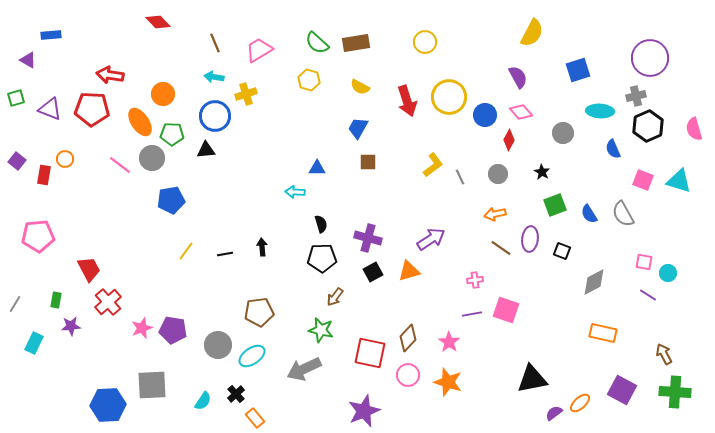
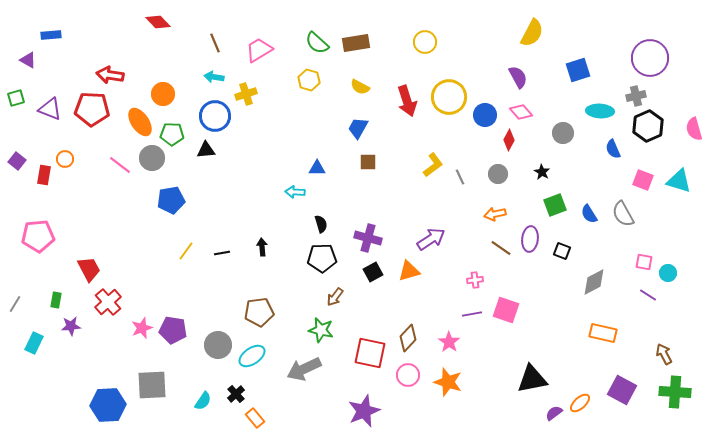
black line at (225, 254): moved 3 px left, 1 px up
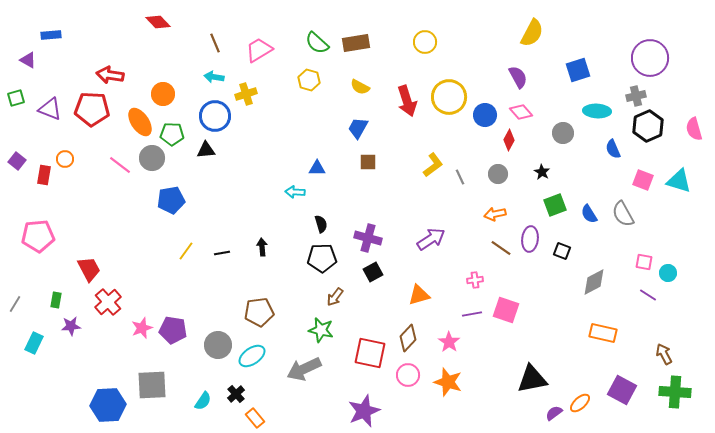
cyan ellipse at (600, 111): moved 3 px left
orange triangle at (409, 271): moved 10 px right, 24 px down
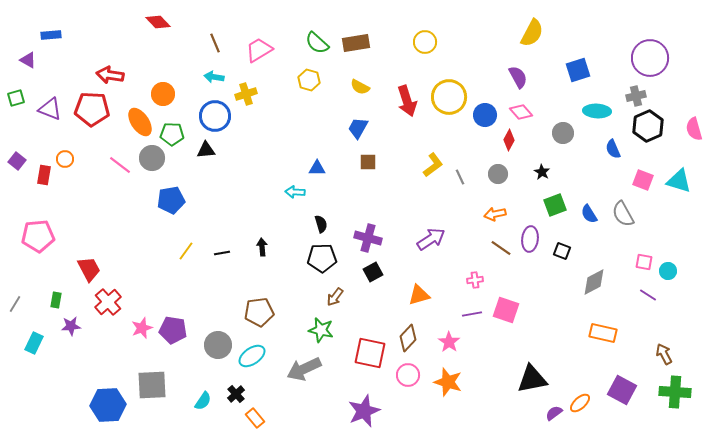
cyan circle at (668, 273): moved 2 px up
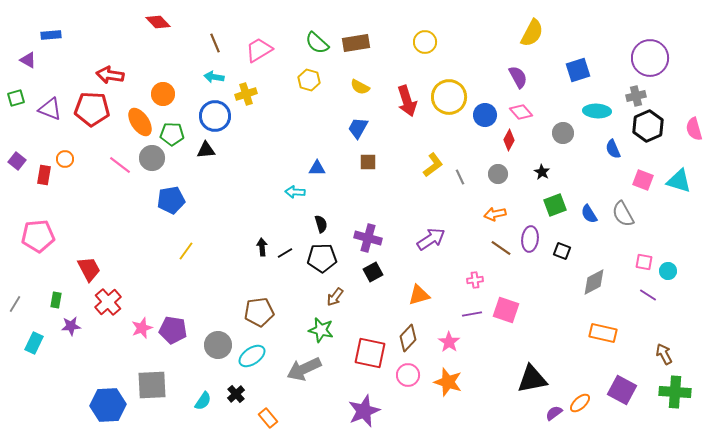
black line at (222, 253): moved 63 px right; rotated 21 degrees counterclockwise
orange rectangle at (255, 418): moved 13 px right
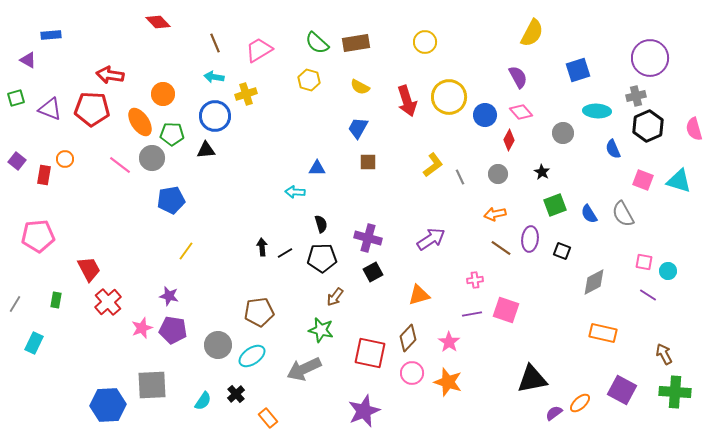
purple star at (71, 326): moved 98 px right, 30 px up; rotated 18 degrees clockwise
pink circle at (408, 375): moved 4 px right, 2 px up
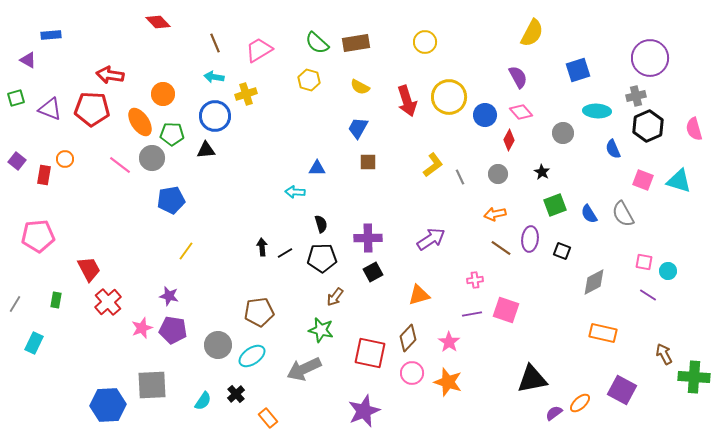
purple cross at (368, 238): rotated 16 degrees counterclockwise
green cross at (675, 392): moved 19 px right, 15 px up
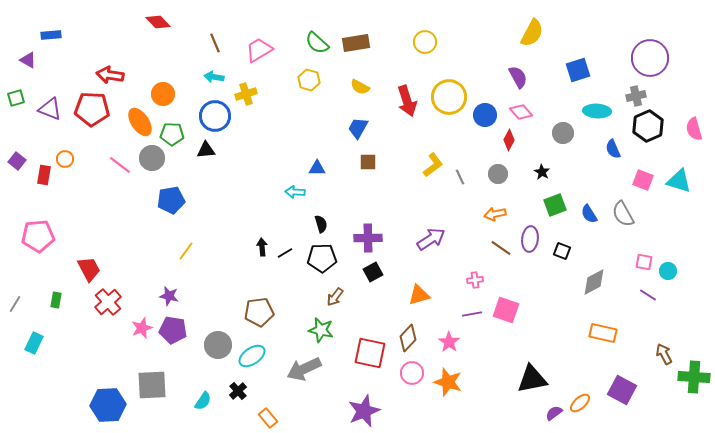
black cross at (236, 394): moved 2 px right, 3 px up
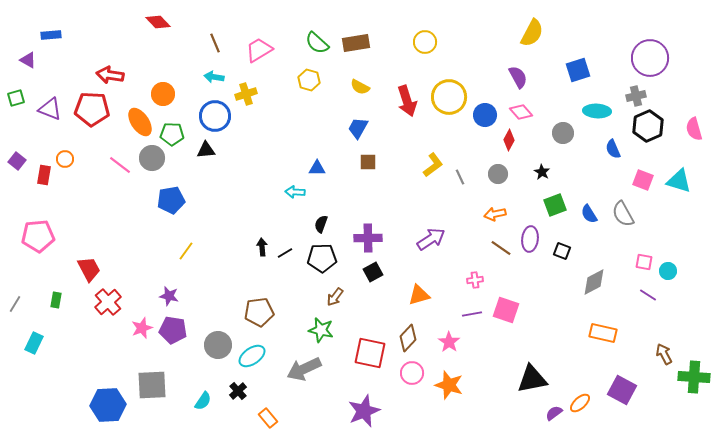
black semicircle at (321, 224): rotated 144 degrees counterclockwise
orange star at (448, 382): moved 1 px right, 3 px down
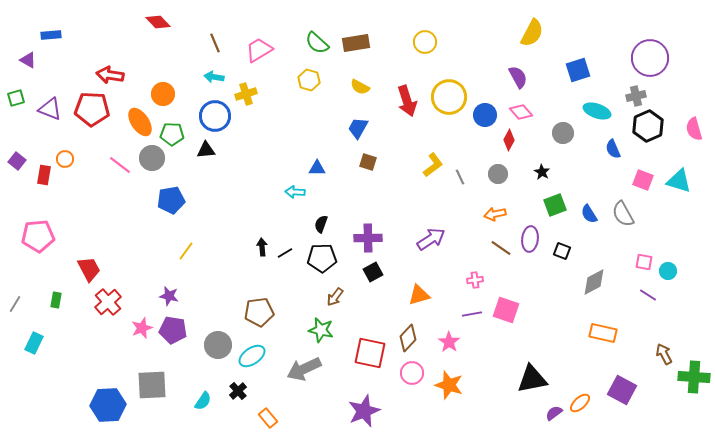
cyan ellipse at (597, 111): rotated 16 degrees clockwise
brown square at (368, 162): rotated 18 degrees clockwise
